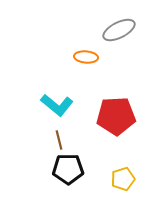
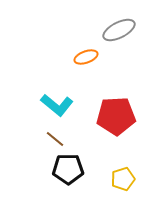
orange ellipse: rotated 25 degrees counterclockwise
brown line: moved 4 px left, 1 px up; rotated 36 degrees counterclockwise
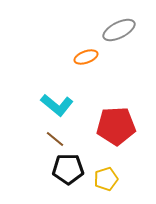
red pentagon: moved 10 px down
yellow pentagon: moved 17 px left
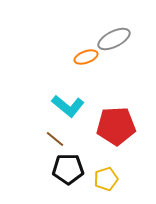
gray ellipse: moved 5 px left, 9 px down
cyan L-shape: moved 11 px right, 1 px down
